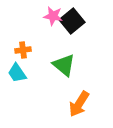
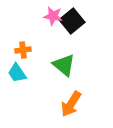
orange arrow: moved 8 px left
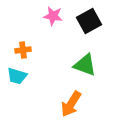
black square: moved 17 px right; rotated 10 degrees clockwise
green triangle: moved 21 px right; rotated 20 degrees counterclockwise
cyan trapezoid: moved 3 px down; rotated 40 degrees counterclockwise
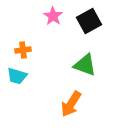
pink star: rotated 24 degrees clockwise
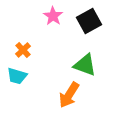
orange cross: rotated 35 degrees counterclockwise
orange arrow: moved 2 px left, 9 px up
